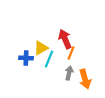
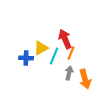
cyan line: moved 5 px right, 3 px up
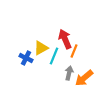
orange line: moved 3 px right, 2 px up
blue cross: rotated 24 degrees clockwise
orange arrow: moved 1 px left, 1 px up; rotated 66 degrees clockwise
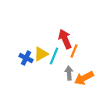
yellow triangle: moved 6 px down
gray arrow: rotated 16 degrees counterclockwise
orange arrow: rotated 12 degrees clockwise
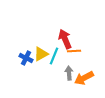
orange line: rotated 64 degrees clockwise
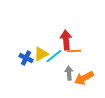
red arrow: moved 1 px right, 1 px down; rotated 18 degrees clockwise
cyan line: rotated 30 degrees clockwise
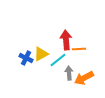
orange line: moved 5 px right, 2 px up
cyan line: moved 4 px right, 4 px down
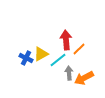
orange line: rotated 40 degrees counterclockwise
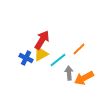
red arrow: moved 24 px left; rotated 36 degrees clockwise
